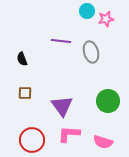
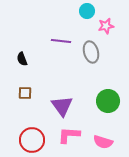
pink star: moved 7 px down
pink L-shape: moved 1 px down
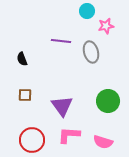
brown square: moved 2 px down
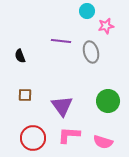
black semicircle: moved 2 px left, 3 px up
red circle: moved 1 px right, 2 px up
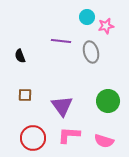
cyan circle: moved 6 px down
pink semicircle: moved 1 px right, 1 px up
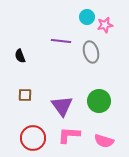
pink star: moved 1 px left, 1 px up
green circle: moved 9 px left
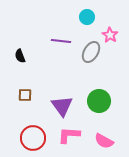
pink star: moved 5 px right, 10 px down; rotated 28 degrees counterclockwise
gray ellipse: rotated 45 degrees clockwise
pink semicircle: rotated 12 degrees clockwise
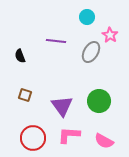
purple line: moved 5 px left
brown square: rotated 16 degrees clockwise
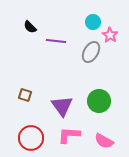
cyan circle: moved 6 px right, 5 px down
black semicircle: moved 10 px right, 29 px up; rotated 24 degrees counterclockwise
red circle: moved 2 px left
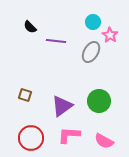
purple triangle: rotated 30 degrees clockwise
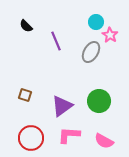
cyan circle: moved 3 px right
black semicircle: moved 4 px left, 1 px up
purple line: rotated 60 degrees clockwise
